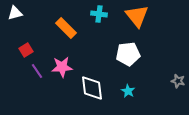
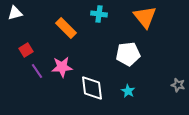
orange triangle: moved 8 px right, 1 px down
gray star: moved 4 px down
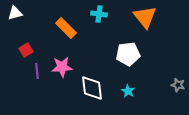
purple line: rotated 28 degrees clockwise
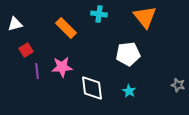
white triangle: moved 11 px down
cyan star: moved 1 px right
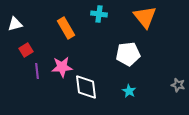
orange rectangle: rotated 15 degrees clockwise
white diamond: moved 6 px left, 1 px up
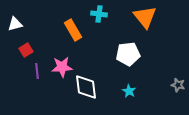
orange rectangle: moved 7 px right, 2 px down
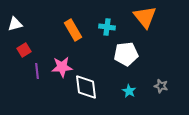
cyan cross: moved 8 px right, 13 px down
red square: moved 2 px left
white pentagon: moved 2 px left
gray star: moved 17 px left, 1 px down
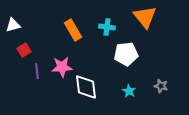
white triangle: moved 2 px left, 1 px down
